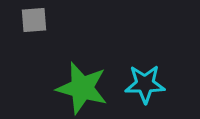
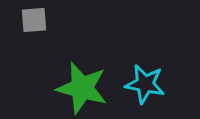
cyan star: rotated 12 degrees clockwise
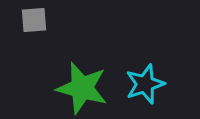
cyan star: rotated 30 degrees counterclockwise
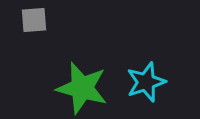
cyan star: moved 1 px right, 2 px up
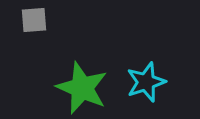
green star: rotated 8 degrees clockwise
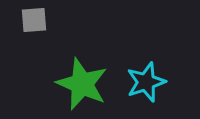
green star: moved 4 px up
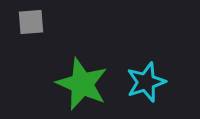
gray square: moved 3 px left, 2 px down
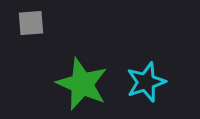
gray square: moved 1 px down
